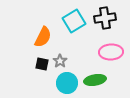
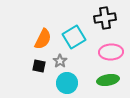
cyan square: moved 16 px down
orange semicircle: moved 2 px down
black square: moved 3 px left, 2 px down
green ellipse: moved 13 px right
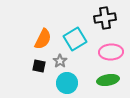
cyan square: moved 1 px right, 2 px down
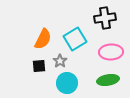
black square: rotated 16 degrees counterclockwise
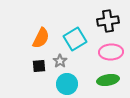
black cross: moved 3 px right, 3 px down
orange semicircle: moved 2 px left, 1 px up
cyan circle: moved 1 px down
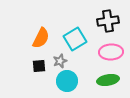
gray star: rotated 16 degrees clockwise
cyan circle: moved 3 px up
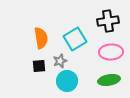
orange semicircle: rotated 35 degrees counterclockwise
green ellipse: moved 1 px right
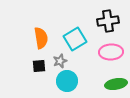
green ellipse: moved 7 px right, 4 px down
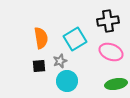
pink ellipse: rotated 25 degrees clockwise
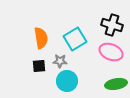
black cross: moved 4 px right, 4 px down; rotated 25 degrees clockwise
gray star: rotated 24 degrees clockwise
